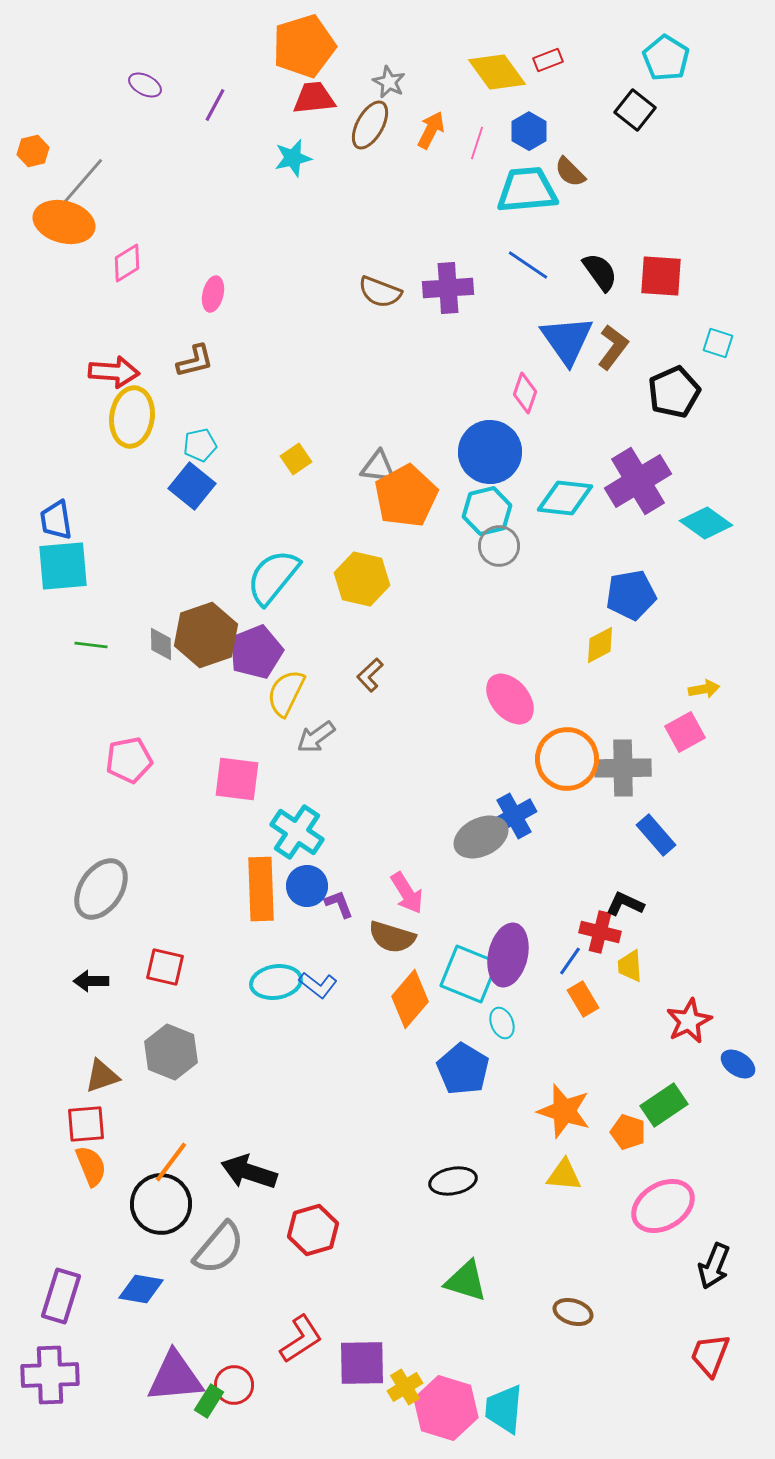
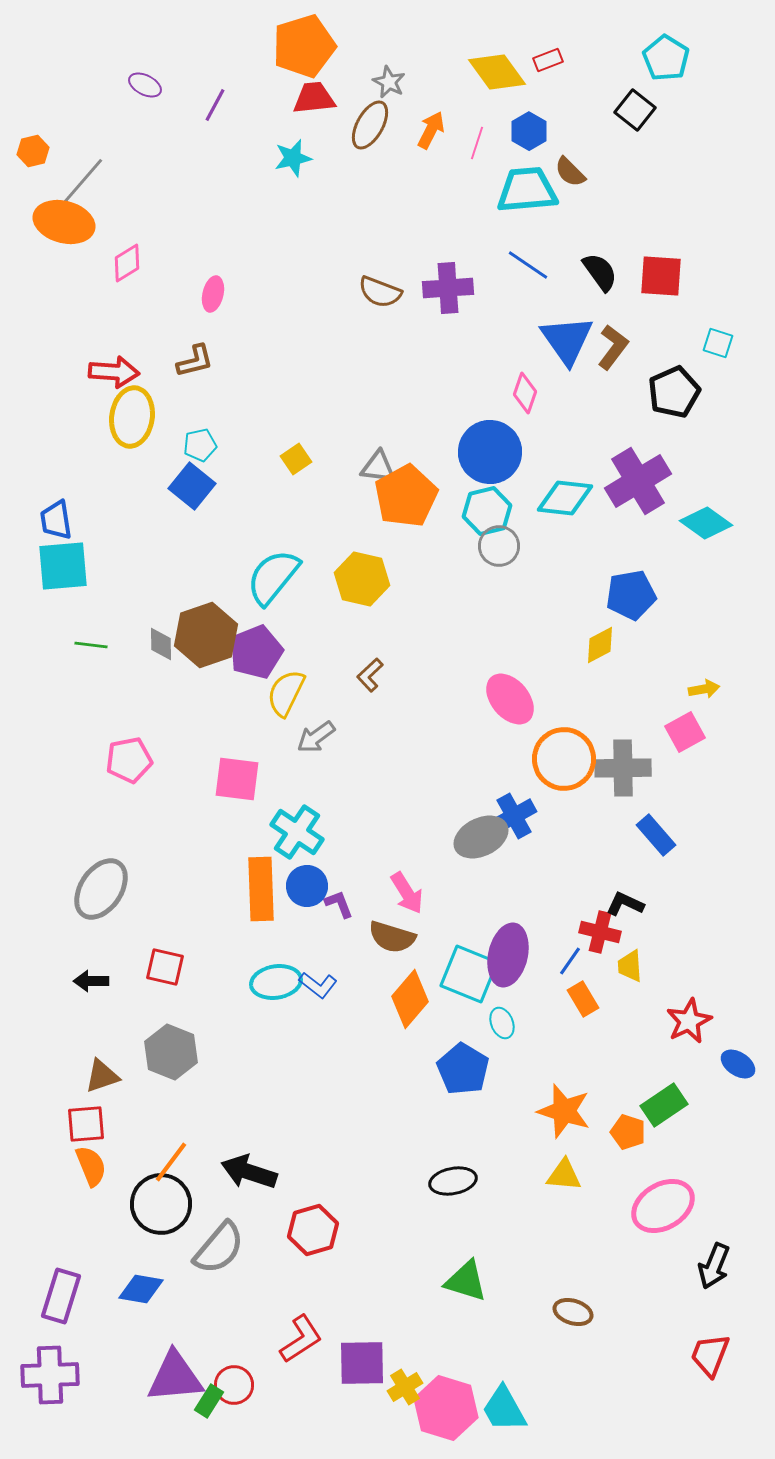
orange circle at (567, 759): moved 3 px left
cyan trapezoid at (504, 1409): rotated 34 degrees counterclockwise
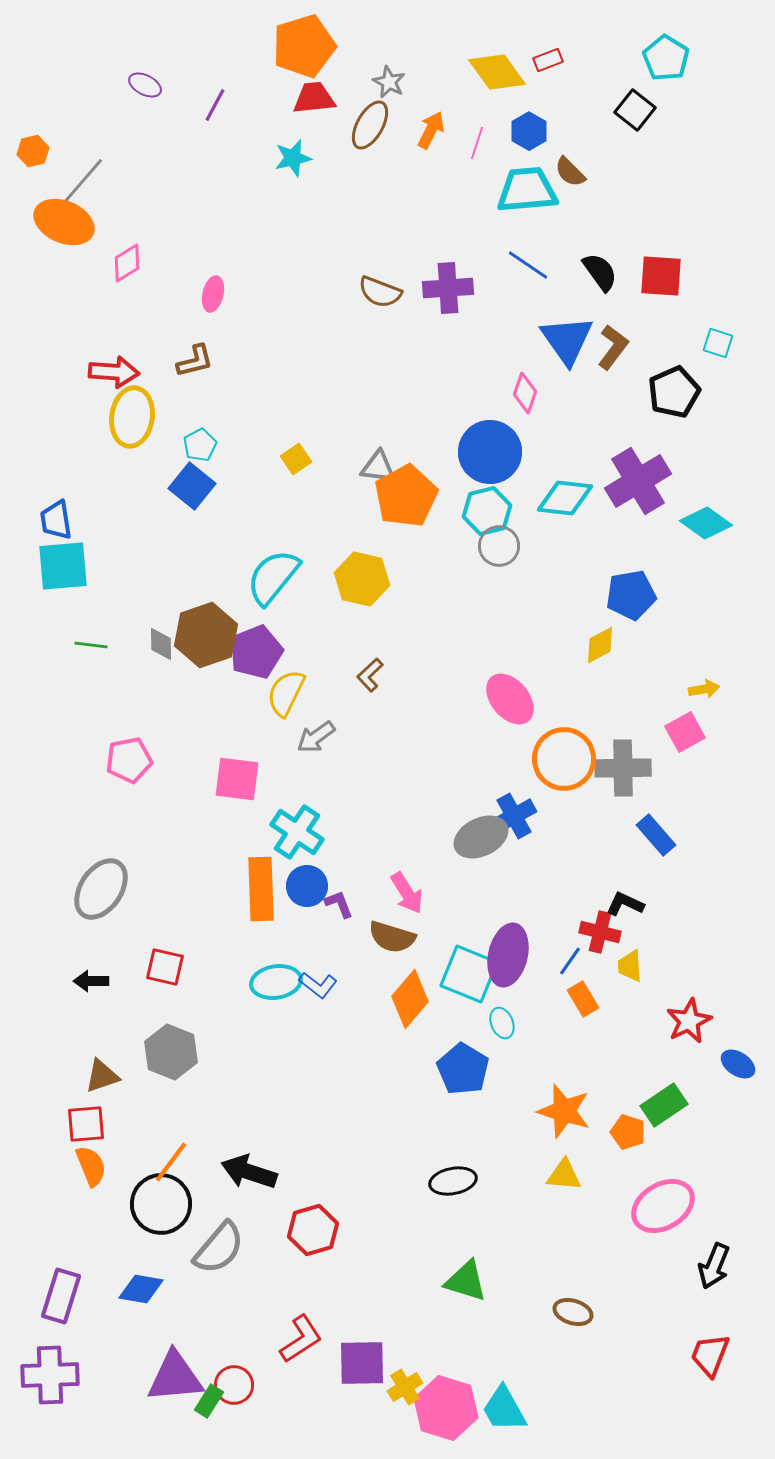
orange ellipse at (64, 222): rotated 8 degrees clockwise
cyan pentagon at (200, 445): rotated 16 degrees counterclockwise
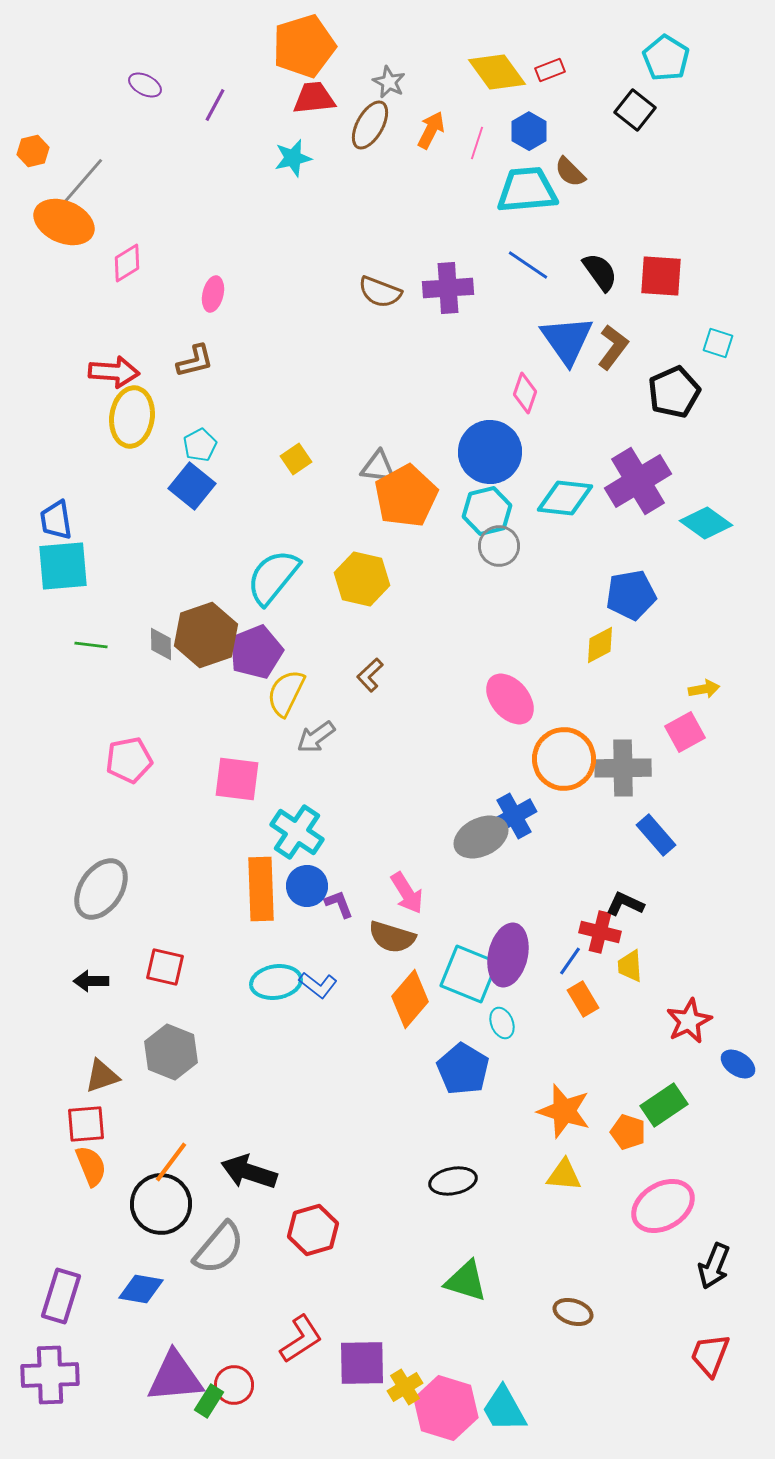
red rectangle at (548, 60): moved 2 px right, 10 px down
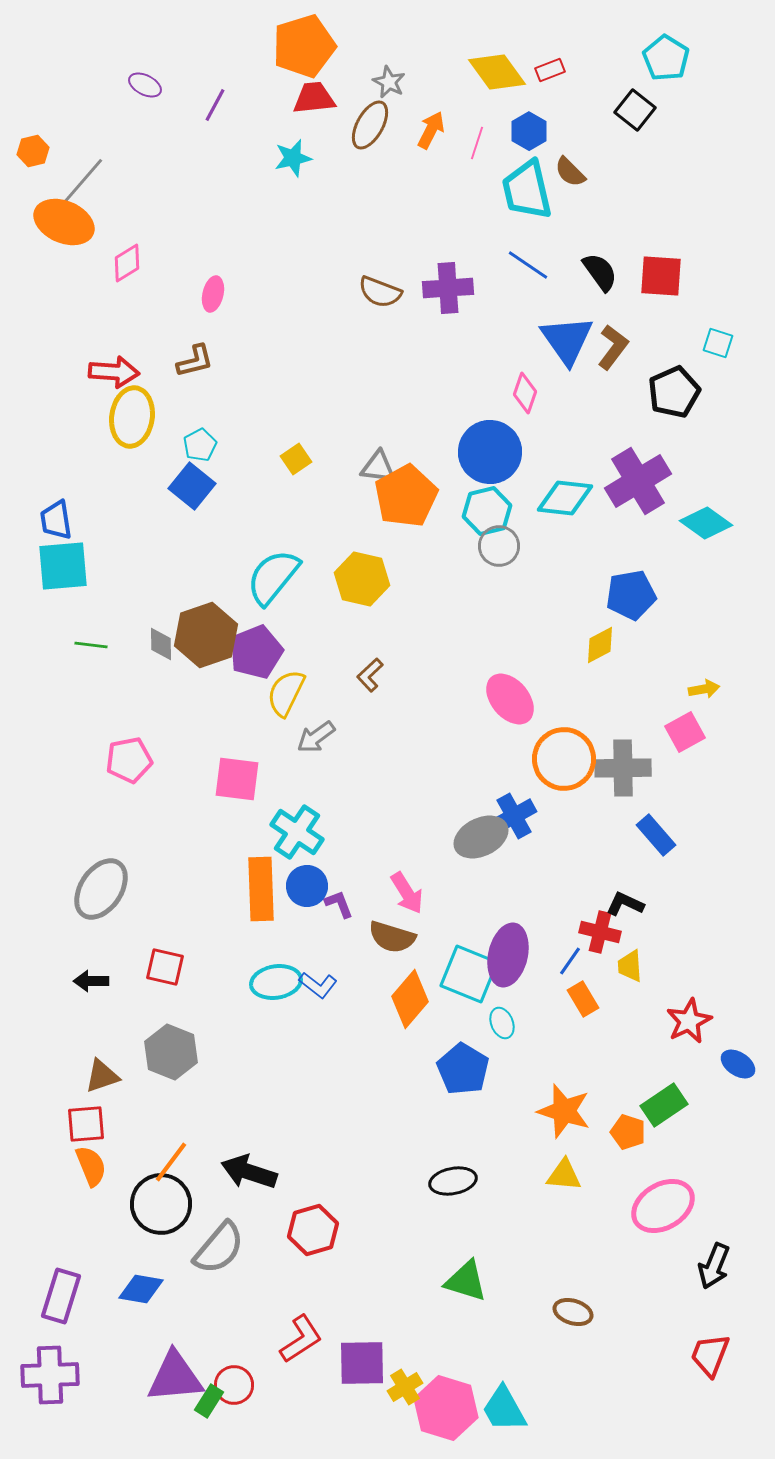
cyan trapezoid at (527, 190): rotated 98 degrees counterclockwise
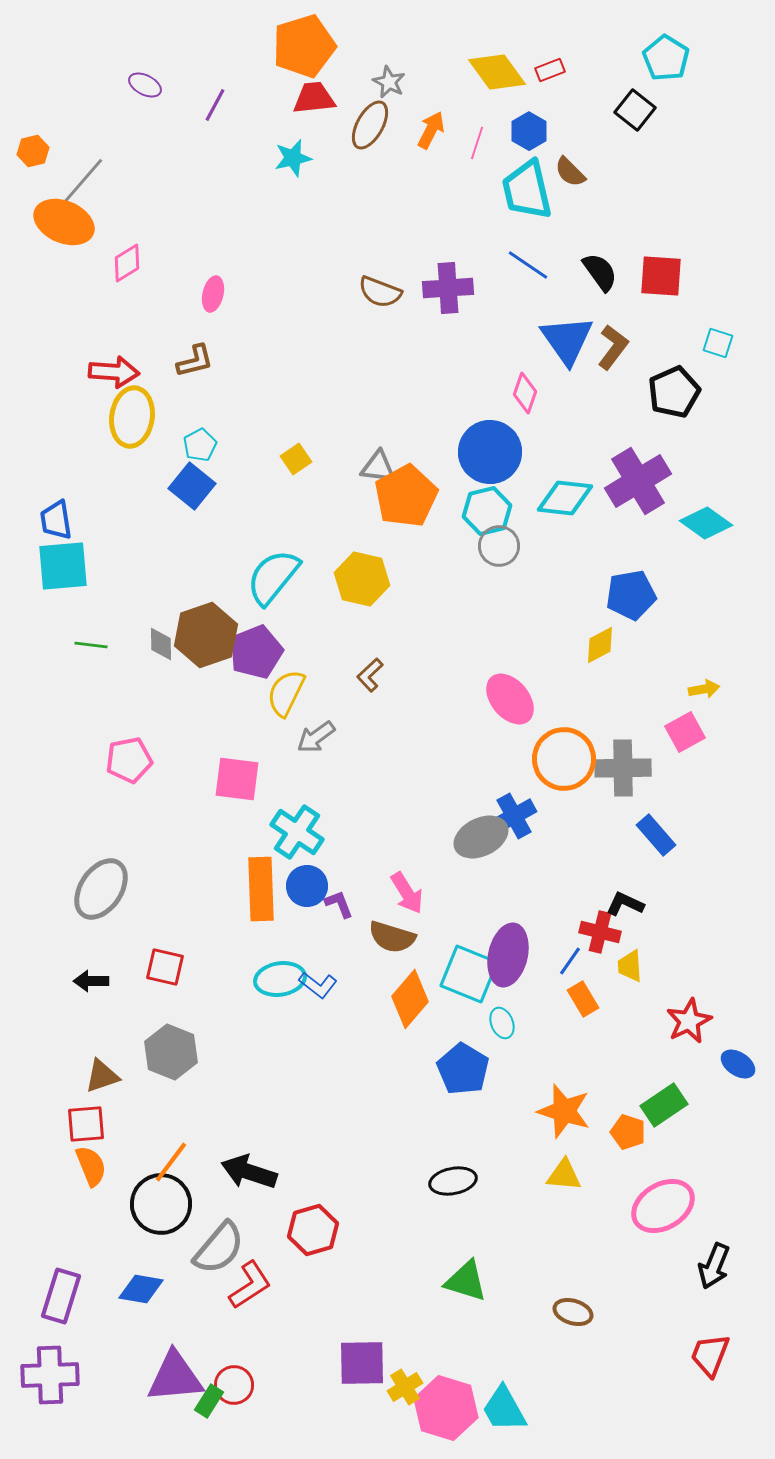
cyan ellipse at (276, 982): moved 4 px right, 3 px up
red L-shape at (301, 1339): moved 51 px left, 54 px up
